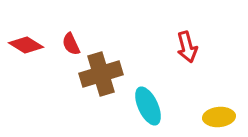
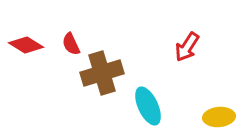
red arrow: rotated 48 degrees clockwise
brown cross: moved 1 px right, 1 px up
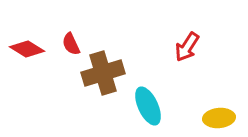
red diamond: moved 1 px right, 4 px down
brown cross: moved 1 px right
yellow ellipse: moved 1 px down
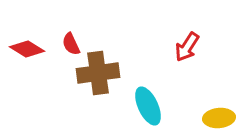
brown cross: moved 5 px left; rotated 9 degrees clockwise
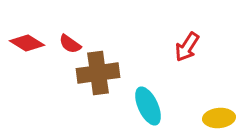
red semicircle: moved 1 px left; rotated 30 degrees counterclockwise
red diamond: moved 6 px up
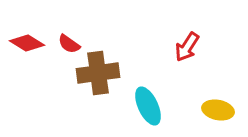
red semicircle: moved 1 px left
yellow ellipse: moved 1 px left, 8 px up; rotated 16 degrees clockwise
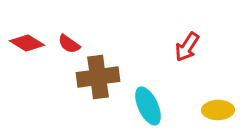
brown cross: moved 4 px down
yellow ellipse: rotated 12 degrees counterclockwise
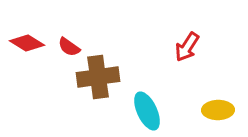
red semicircle: moved 3 px down
cyan ellipse: moved 1 px left, 5 px down
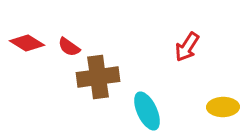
yellow ellipse: moved 5 px right, 3 px up
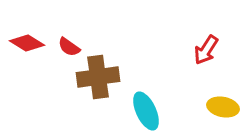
red arrow: moved 19 px right, 3 px down
yellow ellipse: rotated 12 degrees clockwise
cyan ellipse: moved 1 px left
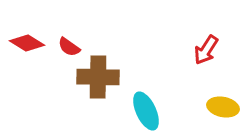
brown cross: rotated 9 degrees clockwise
